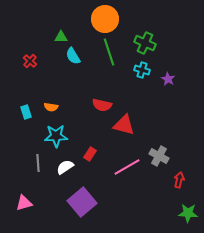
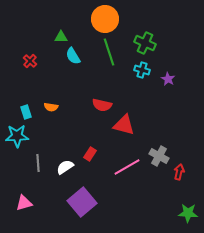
cyan star: moved 39 px left
red arrow: moved 8 px up
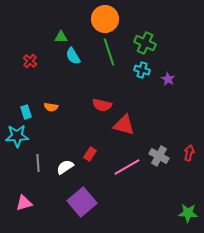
red arrow: moved 10 px right, 19 px up
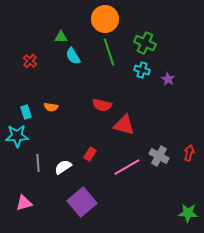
white semicircle: moved 2 px left
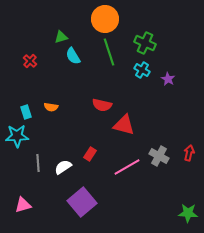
green triangle: rotated 16 degrees counterclockwise
cyan cross: rotated 14 degrees clockwise
pink triangle: moved 1 px left, 2 px down
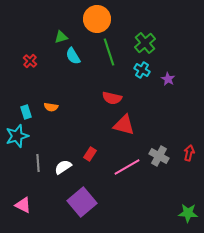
orange circle: moved 8 px left
green cross: rotated 25 degrees clockwise
red semicircle: moved 10 px right, 7 px up
cyan star: rotated 15 degrees counterclockwise
pink triangle: rotated 42 degrees clockwise
